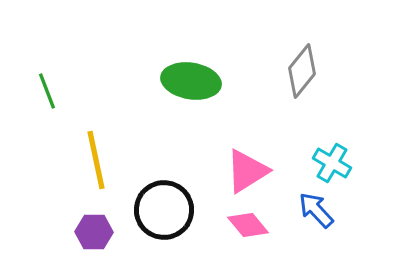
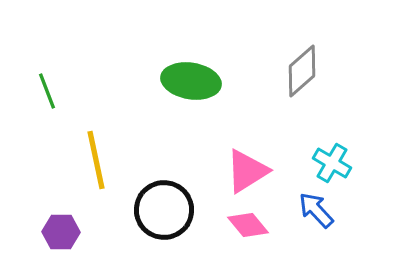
gray diamond: rotated 10 degrees clockwise
purple hexagon: moved 33 px left
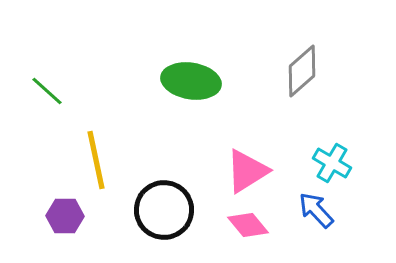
green line: rotated 27 degrees counterclockwise
purple hexagon: moved 4 px right, 16 px up
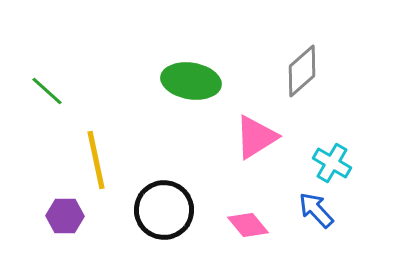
pink triangle: moved 9 px right, 34 px up
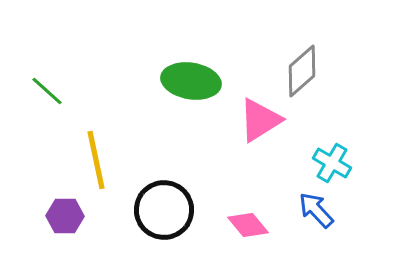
pink triangle: moved 4 px right, 17 px up
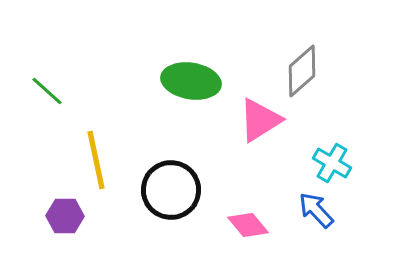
black circle: moved 7 px right, 20 px up
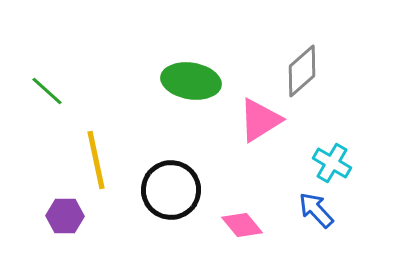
pink diamond: moved 6 px left
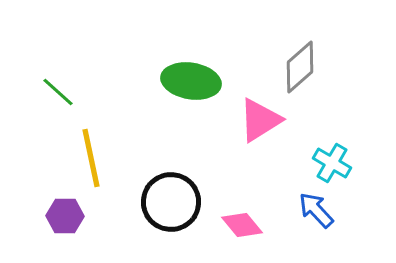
gray diamond: moved 2 px left, 4 px up
green line: moved 11 px right, 1 px down
yellow line: moved 5 px left, 2 px up
black circle: moved 12 px down
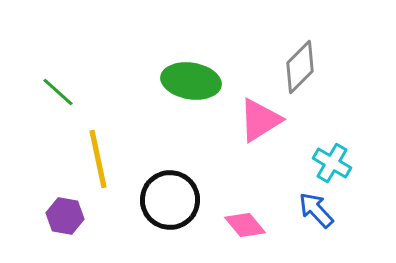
gray diamond: rotated 4 degrees counterclockwise
yellow line: moved 7 px right, 1 px down
black circle: moved 1 px left, 2 px up
purple hexagon: rotated 9 degrees clockwise
pink diamond: moved 3 px right
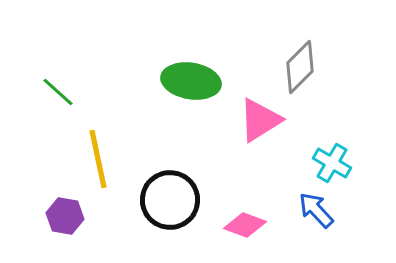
pink diamond: rotated 30 degrees counterclockwise
